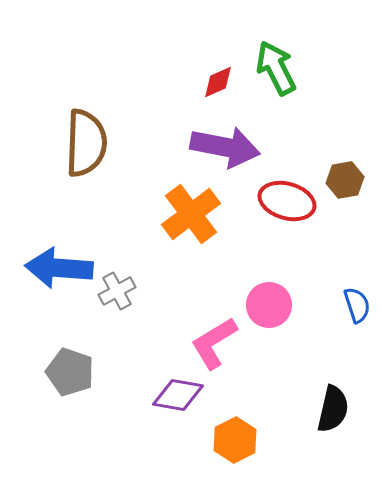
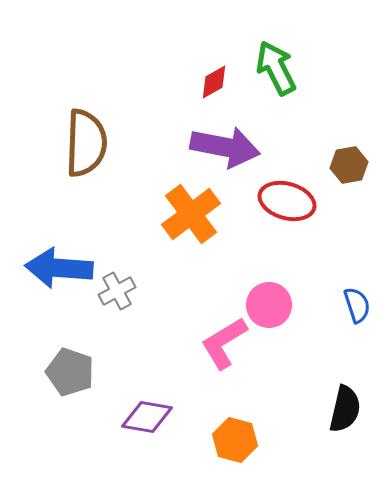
red diamond: moved 4 px left; rotated 6 degrees counterclockwise
brown hexagon: moved 4 px right, 15 px up
pink L-shape: moved 10 px right
purple diamond: moved 31 px left, 22 px down
black semicircle: moved 12 px right
orange hexagon: rotated 18 degrees counterclockwise
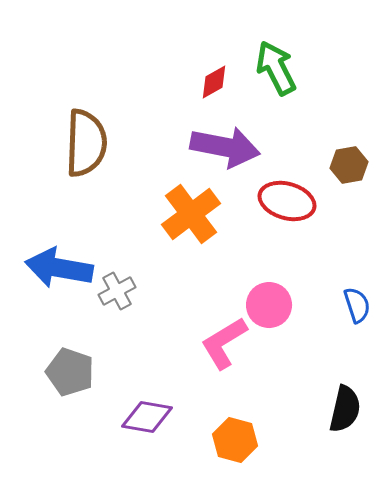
blue arrow: rotated 6 degrees clockwise
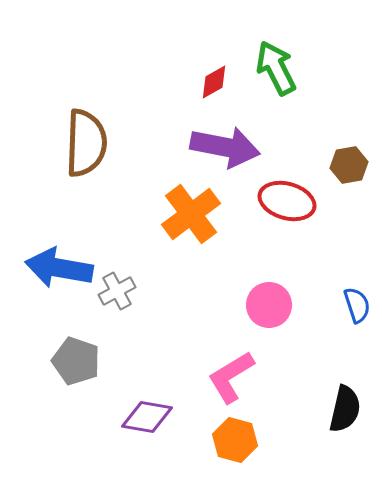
pink L-shape: moved 7 px right, 34 px down
gray pentagon: moved 6 px right, 11 px up
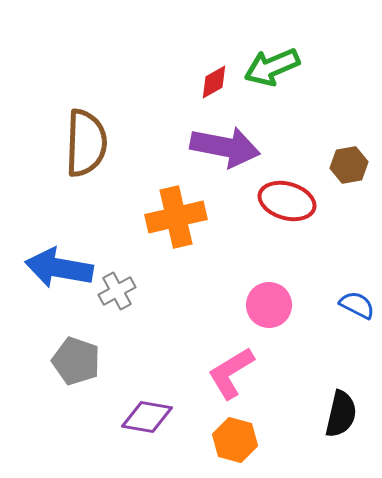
green arrow: moved 4 px left, 1 px up; rotated 86 degrees counterclockwise
orange cross: moved 15 px left, 3 px down; rotated 24 degrees clockwise
blue semicircle: rotated 45 degrees counterclockwise
pink L-shape: moved 4 px up
black semicircle: moved 4 px left, 5 px down
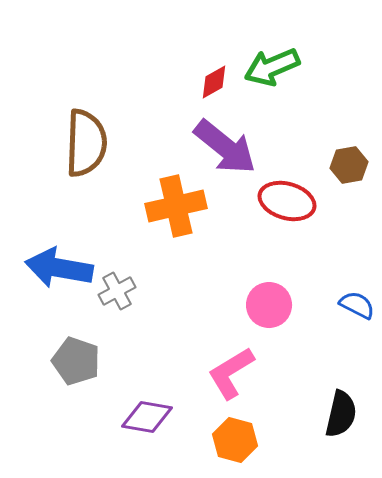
purple arrow: rotated 28 degrees clockwise
orange cross: moved 11 px up
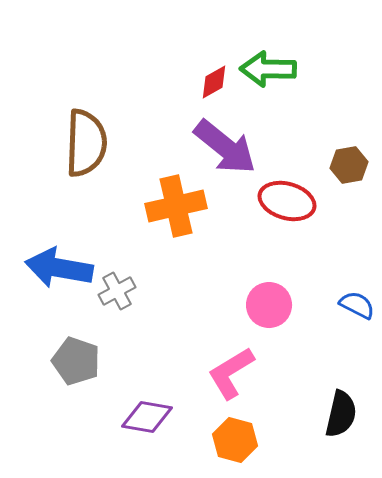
green arrow: moved 4 px left, 2 px down; rotated 24 degrees clockwise
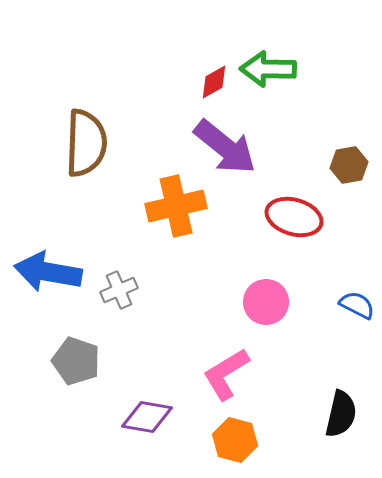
red ellipse: moved 7 px right, 16 px down
blue arrow: moved 11 px left, 4 px down
gray cross: moved 2 px right, 1 px up; rotated 6 degrees clockwise
pink circle: moved 3 px left, 3 px up
pink L-shape: moved 5 px left, 1 px down
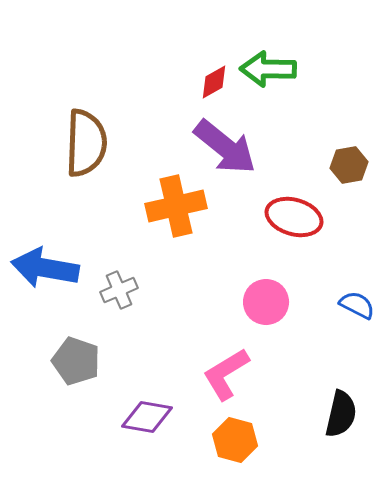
blue arrow: moved 3 px left, 4 px up
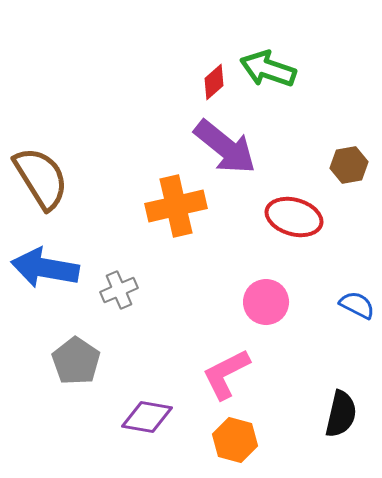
green arrow: rotated 18 degrees clockwise
red diamond: rotated 12 degrees counterclockwise
brown semicircle: moved 45 px left, 35 px down; rotated 34 degrees counterclockwise
gray pentagon: rotated 15 degrees clockwise
pink L-shape: rotated 4 degrees clockwise
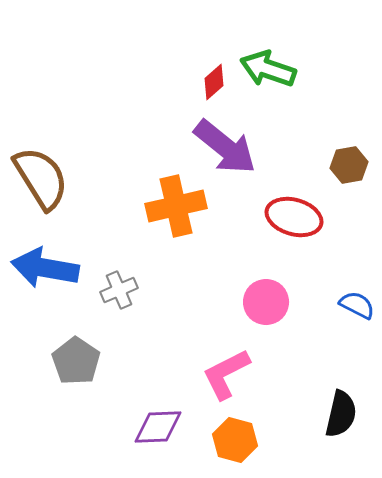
purple diamond: moved 11 px right, 10 px down; rotated 12 degrees counterclockwise
